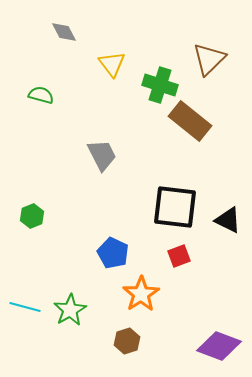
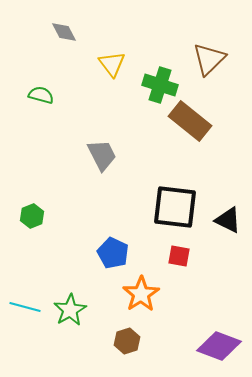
red square: rotated 30 degrees clockwise
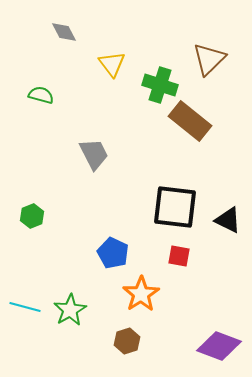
gray trapezoid: moved 8 px left, 1 px up
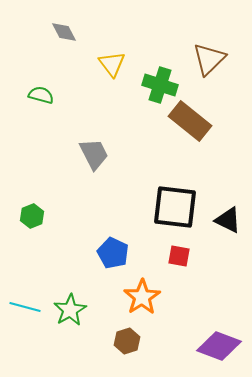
orange star: moved 1 px right, 3 px down
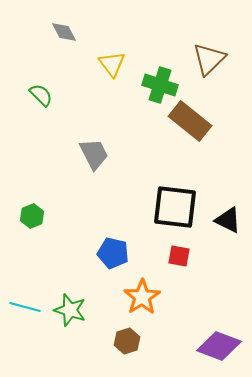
green semicircle: rotated 30 degrees clockwise
blue pentagon: rotated 12 degrees counterclockwise
green star: rotated 24 degrees counterclockwise
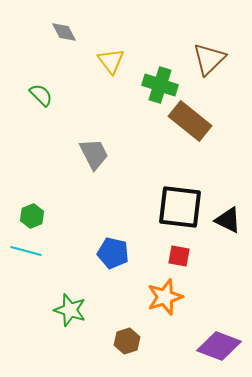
yellow triangle: moved 1 px left, 3 px up
black square: moved 5 px right
orange star: moved 23 px right; rotated 15 degrees clockwise
cyan line: moved 1 px right, 56 px up
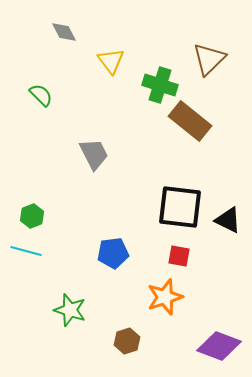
blue pentagon: rotated 20 degrees counterclockwise
